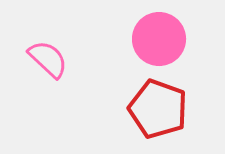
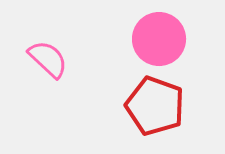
red pentagon: moved 3 px left, 3 px up
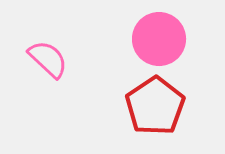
red pentagon: rotated 18 degrees clockwise
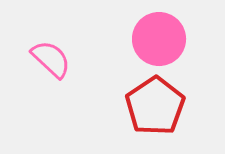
pink semicircle: moved 3 px right
